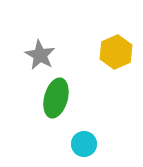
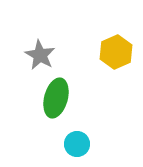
cyan circle: moved 7 px left
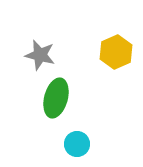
gray star: rotated 16 degrees counterclockwise
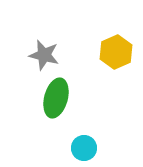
gray star: moved 4 px right
cyan circle: moved 7 px right, 4 px down
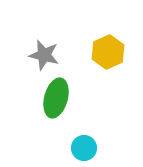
yellow hexagon: moved 8 px left
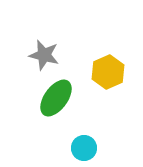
yellow hexagon: moved 20 px down
green ellipse: rotated 21 degrees clockwise
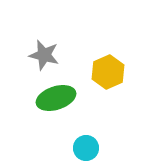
green ellipse: rotated 36 degrees clockwise
cyan circle: moved 2 px right
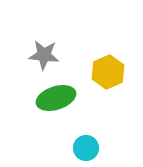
gray star: rotated 8 degrees counterclockwise
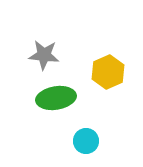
green ellipse: rotated 9 degrees clockwise
cyan circle: moved 7 px up
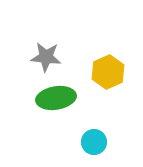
gray star: moved 2 px right, 2 px down
cyan circle: moved 8 px right, 1 px down
